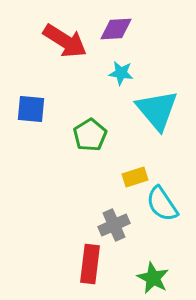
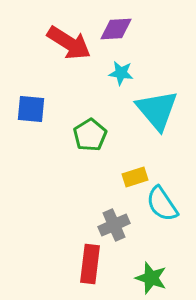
red arrow: moved 4 px right, 2 px down
green star: moved 2 px left; rotated 8 degrees counterclockwise
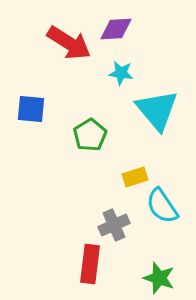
cyan semicircle: moved 2 px down
green star: moved 8 px right
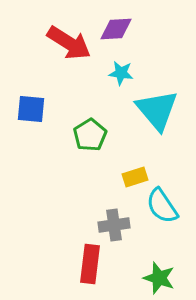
gray cross: rotated 16 degrees clockwise
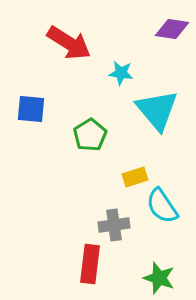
purple diamond: moved 56 px right; rotated 12 degrees clockwise
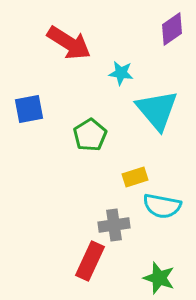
purple diamond: rotated 44 degrees counterclockwise
blue square: moved 2 px left; rotated 16 degrees counterclockwise
cyan semicircle: rotated 45 degrees counterclockwise
red rectangle: moved 3 px up; rotated 18 degrees clockwise
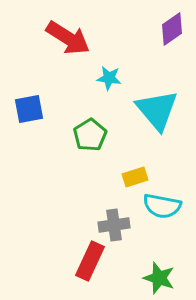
red arrow: moved 1 px left, 5 px up
cyan star: moved 12 px left, 5 px down
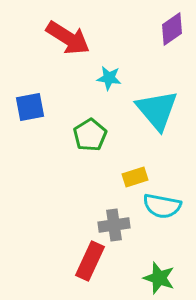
blue square: moved 1 px right, 2 px up
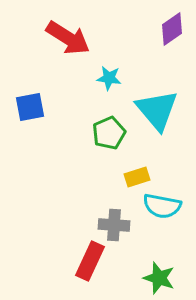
green pentagon: moved 19 px right, 2 px up; rotated 8 degrees clockwise
yellow rectangle: moved 2 px right
gray cross: rotated 12 degrees clockwise
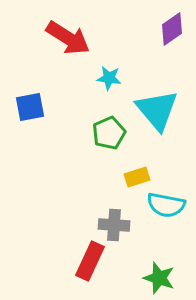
cyan semicircle: moved 4 px right, 1 px up
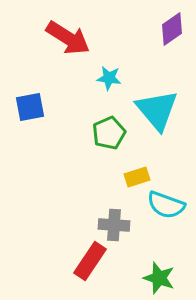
cyan semicircle: rotated 9 degrees clockwise
red rectangle: rotated 9 degrees clockwise
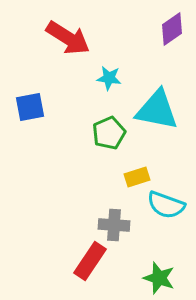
cyan triangle: rotated 39 degrees counterclockwise
